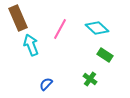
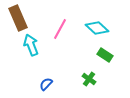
green cross: moved 1 px left
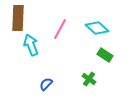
brown rectangle: rotated 25 degrees clockwise
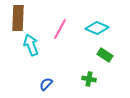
cyan diamond: rotated 20 degrees counterclockwise
green cross: rotated 24 degrees counterclockwise
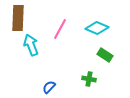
blue semicircle: moved 3 px right, 3 px down
